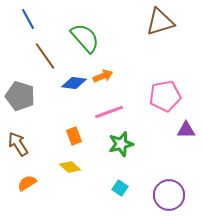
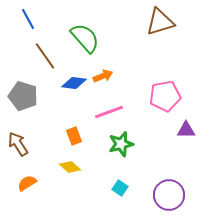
gray pentagon: moved 3 px right
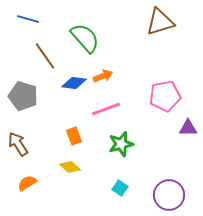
blue line: rotated 45 degrees counterclockwise
pink line: moved 3 px left, 3 px up
purple triangle: moved 2 px right, 2 px up
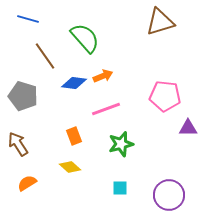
pink pentagon: rotated 16 degrees clockwise
cyan square: rotated 35 degrees counterclockwise
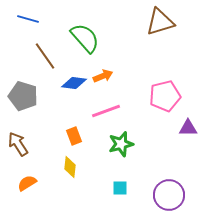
pink pentagon: rotated 20 degrees counterclockwise
pink line: moved 2 px down
yellow diamond: rotated 55 degrees clockwise
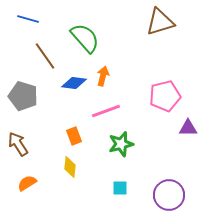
orange arrow: rotated 54 degrees counterclockwise
